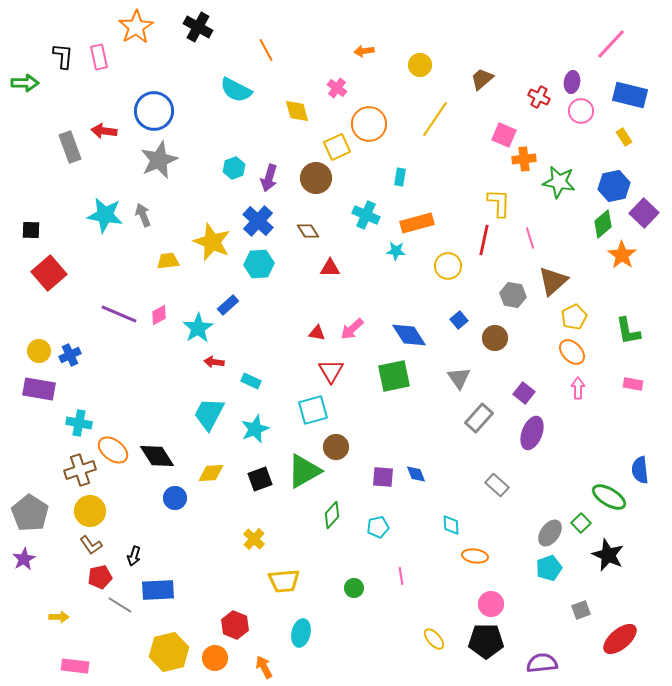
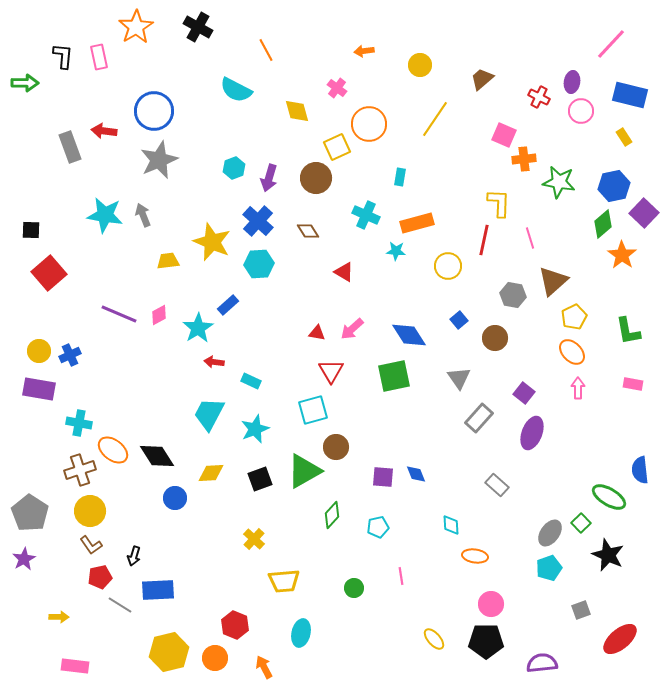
red triangle at (330, 268): moved 14 px right, 4 px down; rotated 30 degrees clockwise
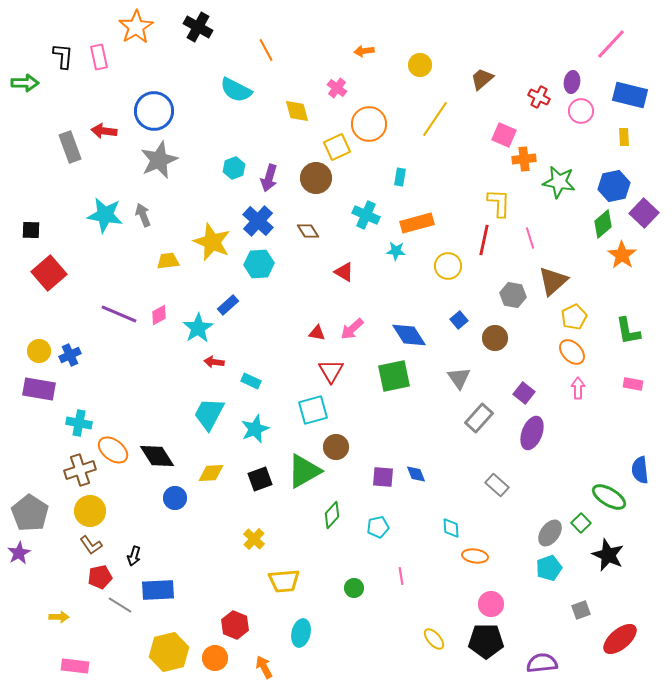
yellow rectangle at (624, 137): rotated 30 degrees clockwise
cyan diamond at (451, 525): moved 3 px down
purple star at (24, 559): moved 5 px left, 6 px up
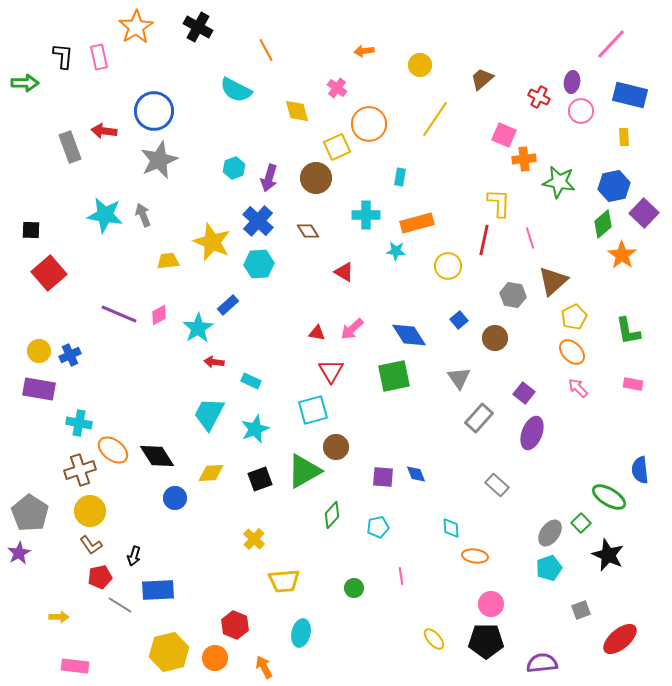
cyan cross at (366, 215): rotated 24 degrees counterclockwise
pink arrow at (578, 388): rotated 45 degrees counterclockwise
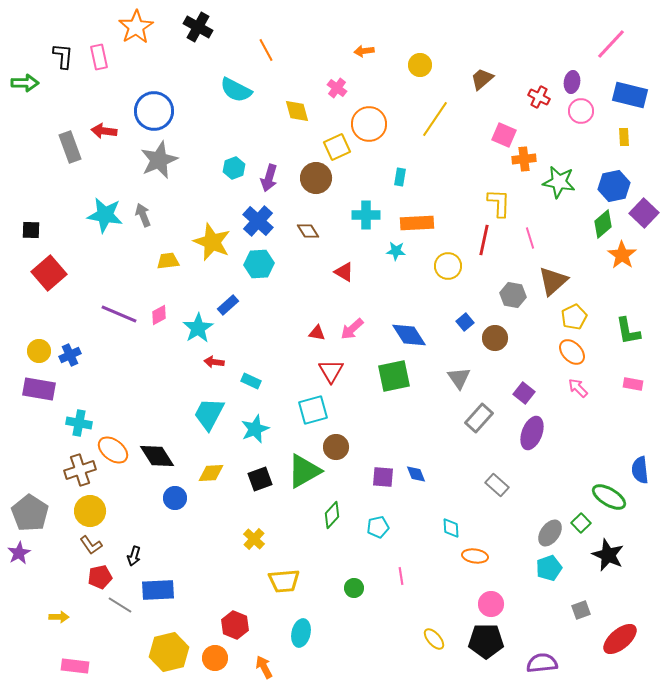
orange rectangle at (417, 223): rotated 12 degrees clockwise
blue square at (459, 320): moved 6 px right, 2 px down
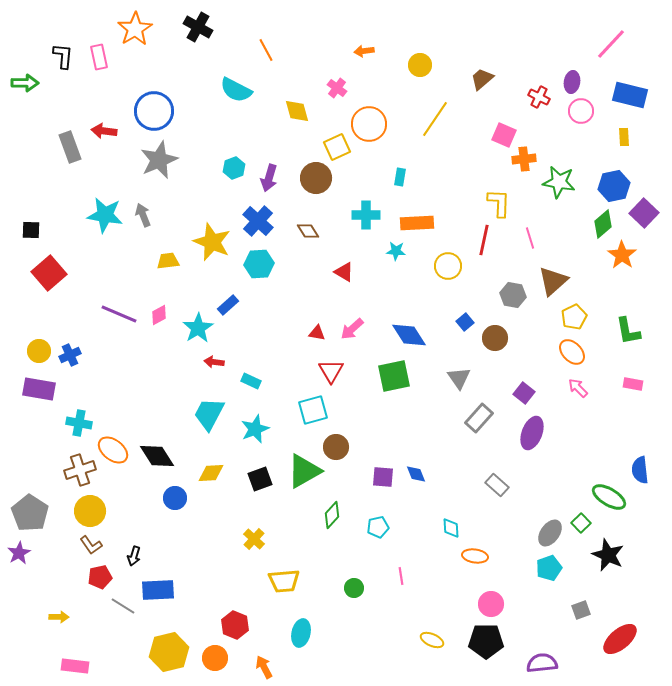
orange star at (136, 27): moved 1 px left, 2 px down
gray line at (120, 605): moved 3 px right, 1 px down
yellow ellipse at (434, 639): moved 2 px left, 1 px down; rotated 25 degrees counterclockwise
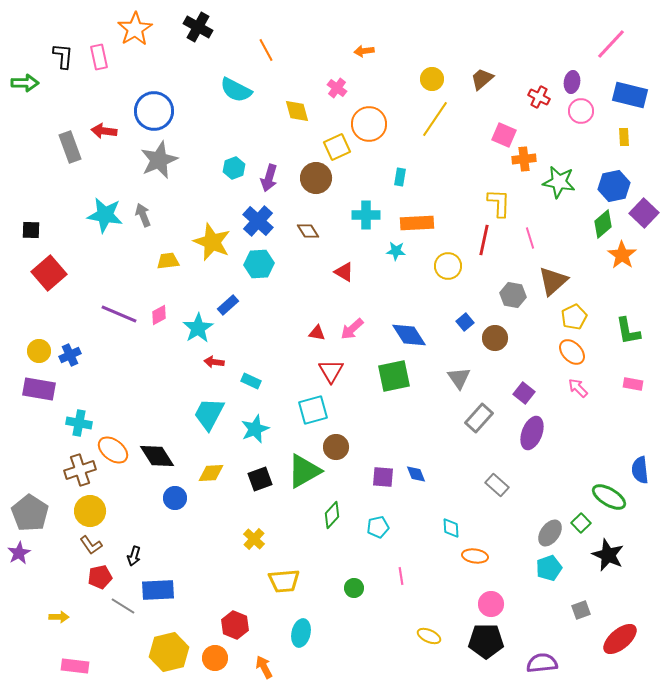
yellow circle at (420, 65): moved 12 px right, 14 px down
yellow ellipse at (432, 640): moved 3 px left, 4 px up
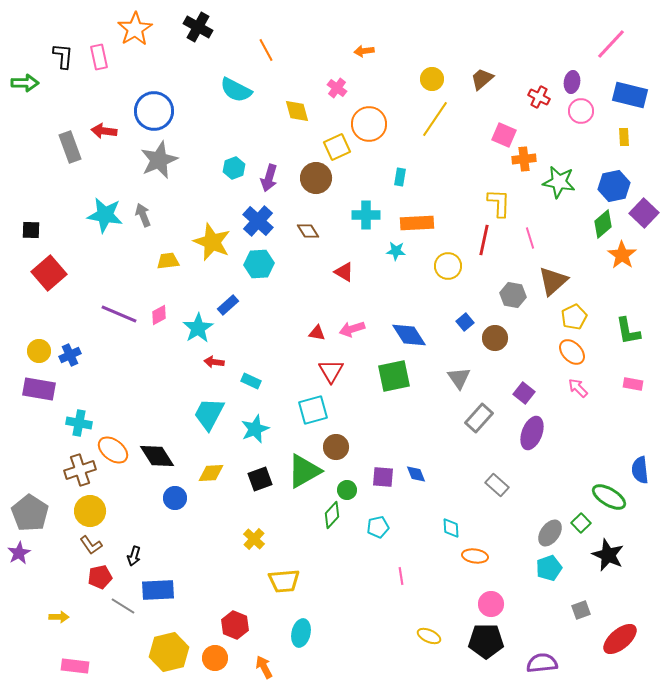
pink arrow at (352, 329): rotated 25 degrees clockwise
green circle at (354, 588): moved 7 px left, 98 px up
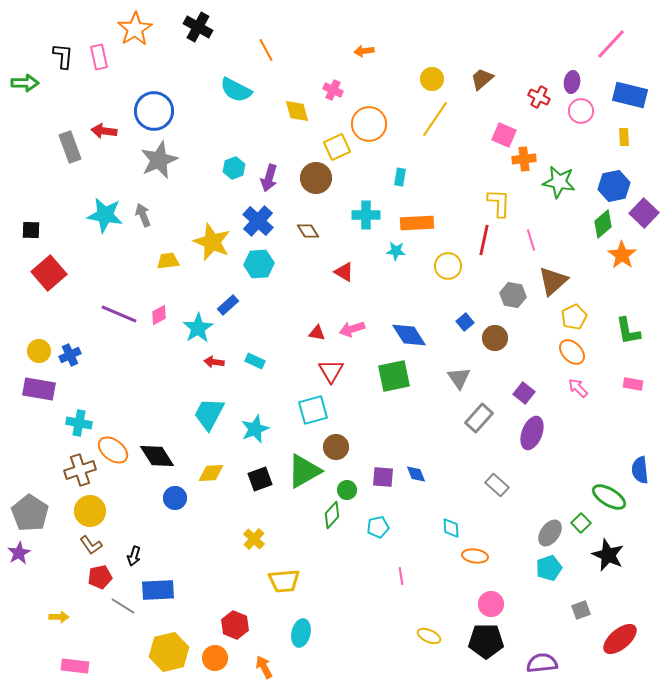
pink cross at (337, 88): moved 4 px left, 2 px down; rotated 12 degrees counterclockwise
pink line at (530, 238): moved 1 px right, 2 px down
cyan rectangle at (251, 381): moved 4 px right, 20 px up
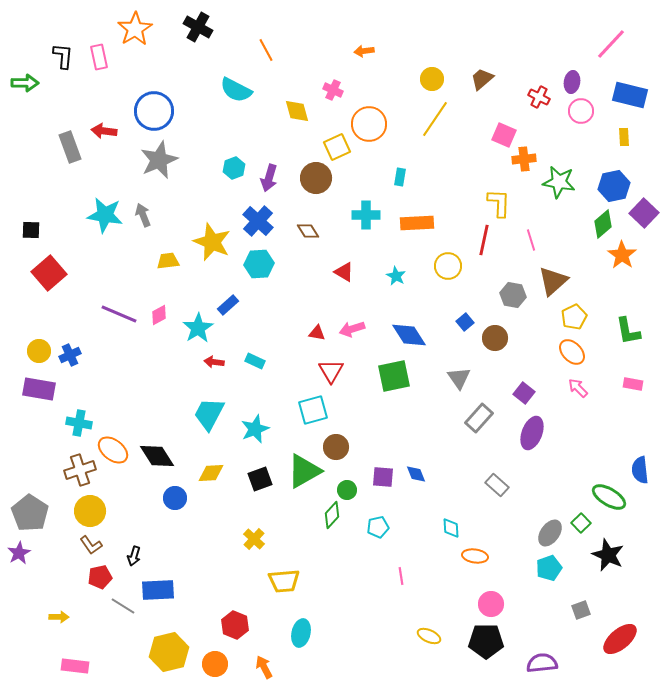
cyan star at (396, 251): moved 25 px down; rotated 24 degrees clockwise
orange circle at (215, 658): moved 6 px down
